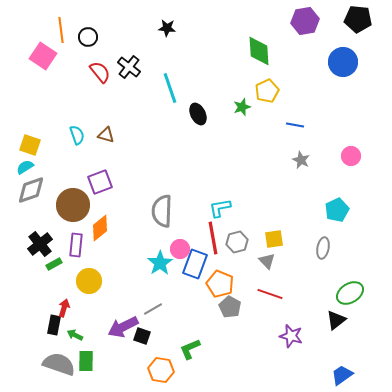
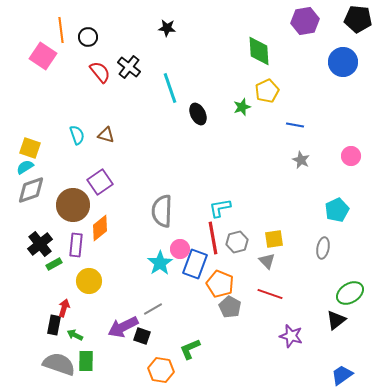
yellow square at (30, 145): moved 3 px down
purple square at (100, 182): rotated 15 degrees counterclockwise
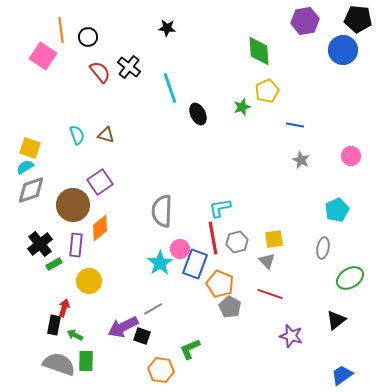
blue circle at (343, 62): moved 12 px up
green ellipse at (350, 293): moved 15 px up
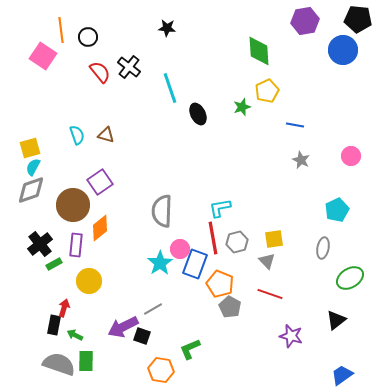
yellow square at (30, 148): rotated 35 degrees counterclockwise
cyan semicircle at (25, 167): moved 8 px right; rotated 30 degrees counterclockwise
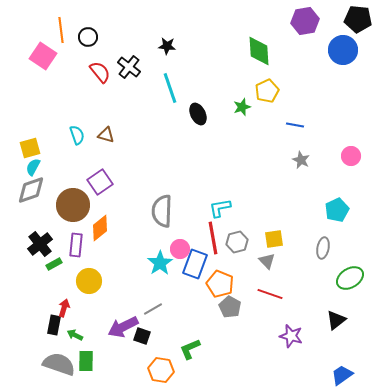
black star at (167, 28): moved 18 px down
